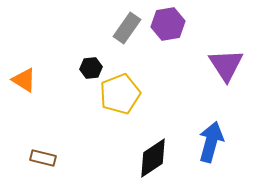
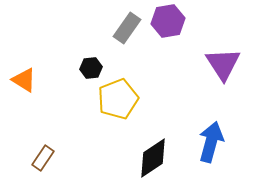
purple hexagon: moved 3 px up
purple triangle: moved 3 px left, 1 px up
yellow pentagon: moved 2 px left, 5 px down
brown rectangle: rotated 70 degrees counterclockwise
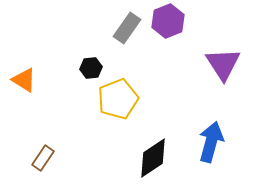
purple hexagon: rotated 12 degrees counterclockwise
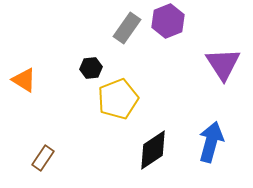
black diamond: moved 8 px up
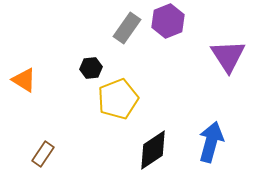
purple triangle: moved 5 px right, 8 px up
brown rectangle: moved 4 px up
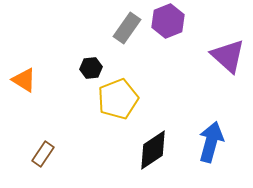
purple triangle: rotated 15 degrees counterclockwise
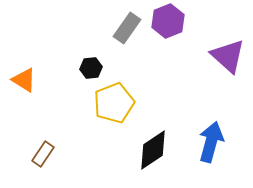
yellow pentagon: moved 4 px left, 4 px down
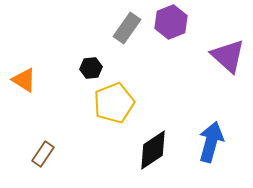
purple hexagon: moved 3 px right, 1 px down
